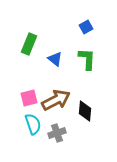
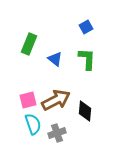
pink square: moved 1 px left, 2 px down
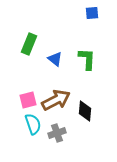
blue square: moved 6 px right, 14 px up; rotated 24 degrees clockwise
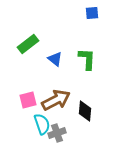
green rectangle: moved 1 px left; rotated 30 degrees clockwise
cyan semicircle: moved 9 px right
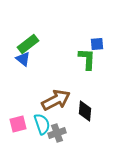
blue square: moved 5 px right, 31 px down
blue triangle: moved 32 px left
pink square: moved 10 px left, 24 px down
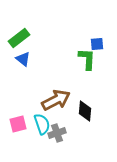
green rectangle: moved 9 px left, 6 px up
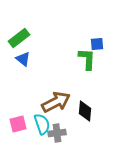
brown arrow: moved 2 px down
gray cross: rotated 12 degrees clockwise
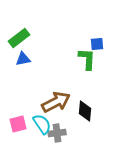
blue triangle: rotated 49 degrees counterclockwise
cyan semicircle: rotated 15 degrees counterclockwise
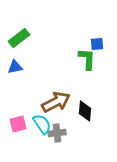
blue triangle: moved 8 px left, 8 px down
